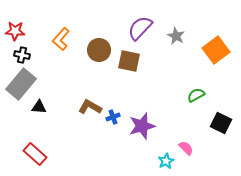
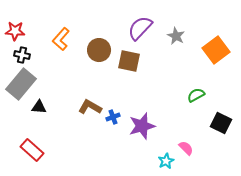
red rectangle: moved 3 px left, 4 px up
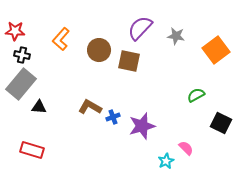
gray star: rotated 18 degrees counterclockwise
red rectangle: rotated 25 degrees counterclockwise
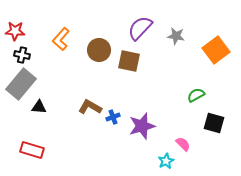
black square: moved 7 px left; rotated 10 degrees counterclockwise
pink semicircle: moved 3 px left, 4 px up
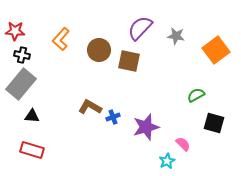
black triangle: moved 7 px left, 9 px down
purple star: moved 4 px right, 1 px down
cyan star: moved 1 px right
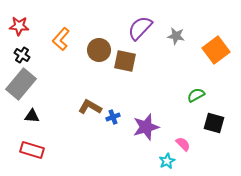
red star: moved 4 px right, 5 px up
black cross: rotated 21 degrees clockwise
brown square: moved 4 px left
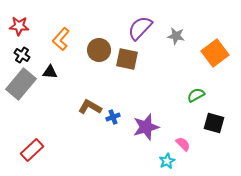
orange square: moved 1 px left, 3 px down
brown square: moved 2 px right, 2 px up
black triangle: moved 18 px right, 44 px up
red rectangle: rotated 60 degrees counterclockwise
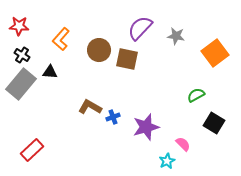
black square: rotated 15 degrees clockwise
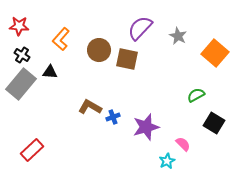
gray star: moved 2 px right; rotated 18 degrees clockwise
orange square: rotated 12 degrees counterclockwise
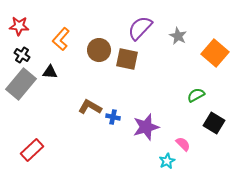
blue cross: rotated 32 degrees clockwise
